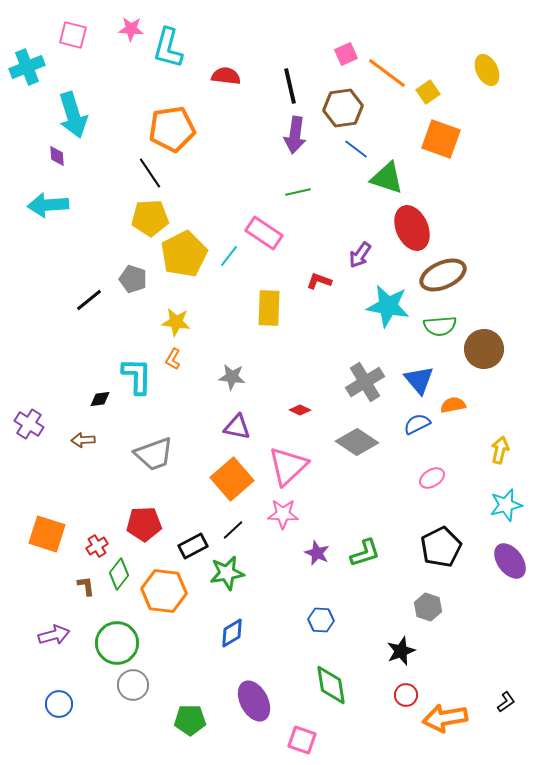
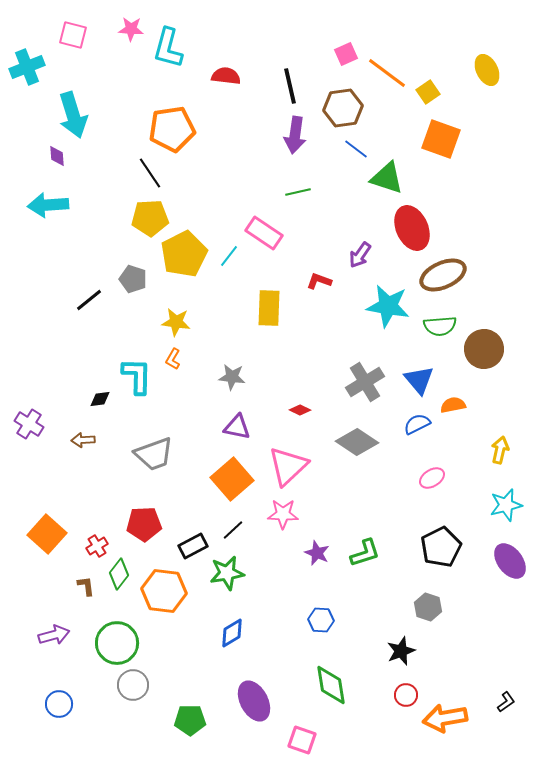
orange square at (47, 534): rotated 24 degrees clockwise
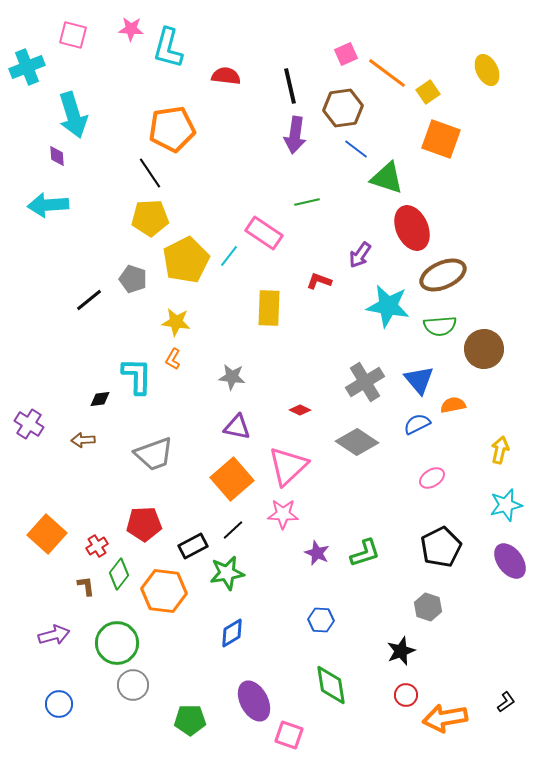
green line at (298, 192): moved 9 px right, 10 px down
yellow pentagon at (184, 254): moved 2 px right, 6 px down
pink square at (302, 740): moved 13 px left, 5 px up
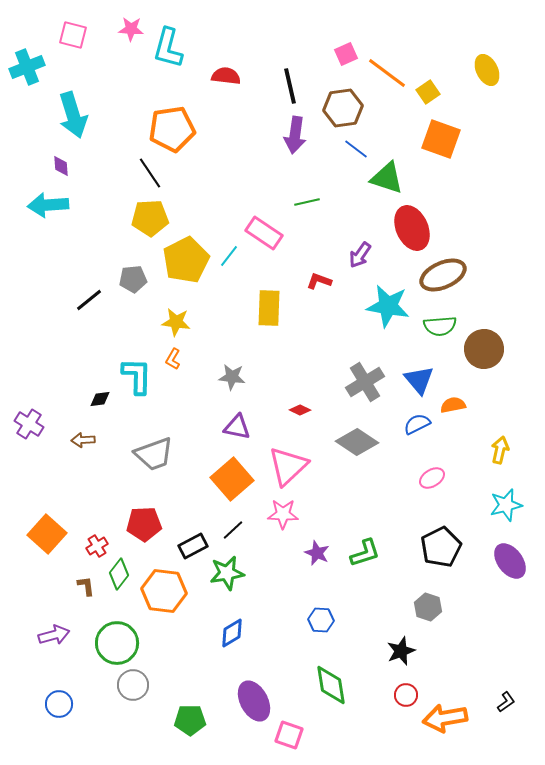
purple diamond at (57, 156): moved 4 px right, 10 px down
gray pentagon at (133, 279): rotated 24 degrees counterclockwise
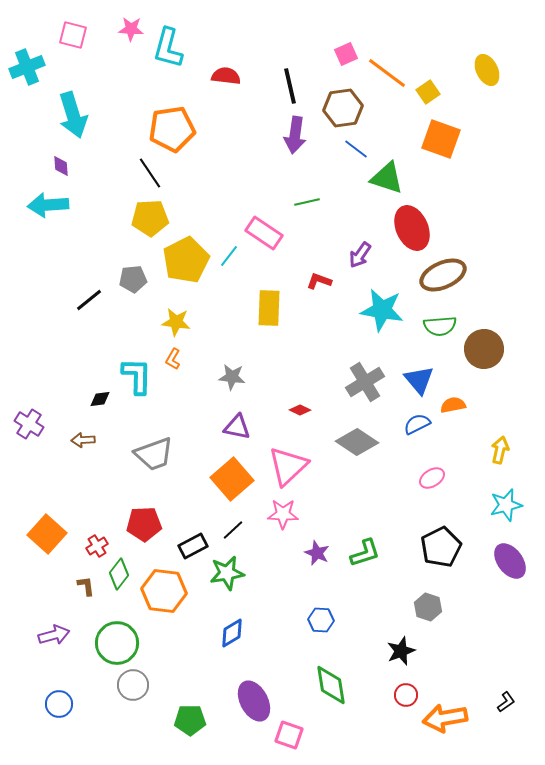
cyan star at (388, 306): moved 6 px left, 4 px down
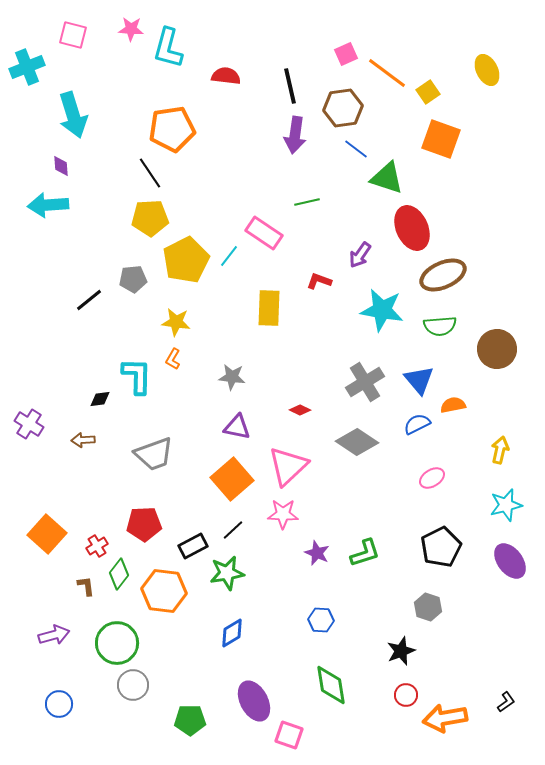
brown circle at (484, 349): moved 13 px right
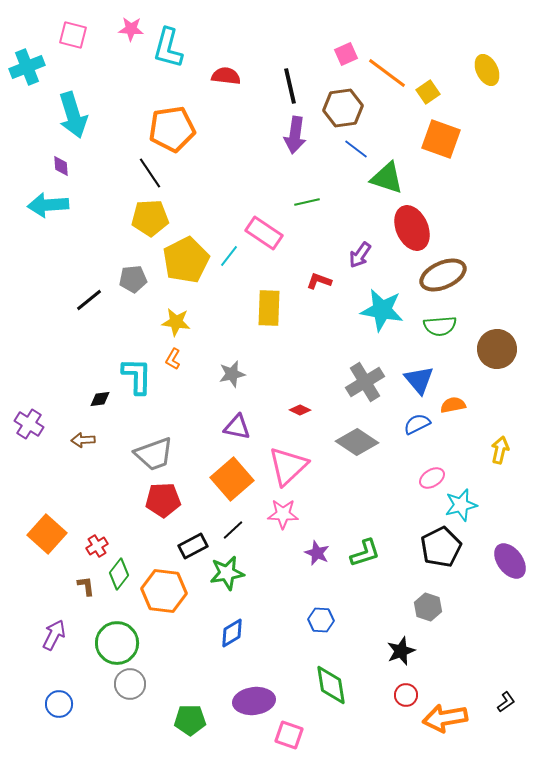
gray star at (232, 377): moved 3 px up; rotated 20 degrees counterclockwise
cyan star at (506, 505): moved 45 px left
red pentagon at (144, 524): moved 19 px right, 24 px up
purple arrow at (54, 635): rotated 48 degrees counterclockwise
gray circle at (133, 685): moved 3 px left, 1 px up
purple ellipse at (254, 701): rotated 69 degrees counterclockwise
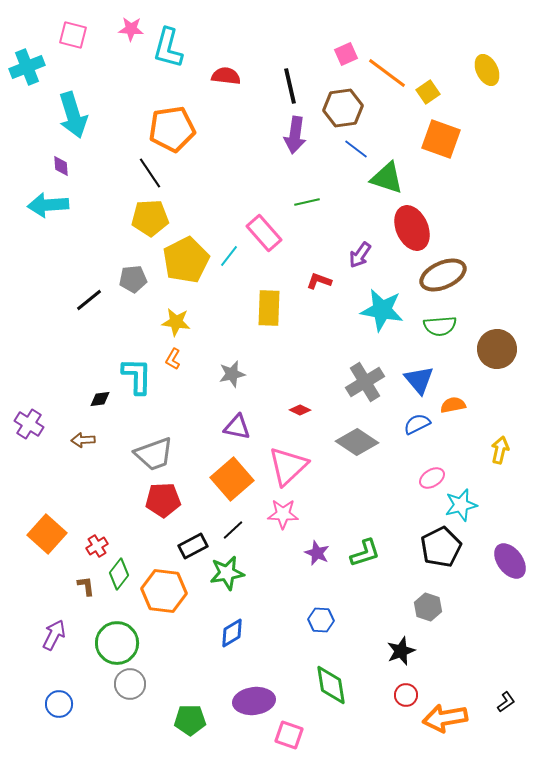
pink rectangle at (264, 233): rotated 15 degrees clockwise
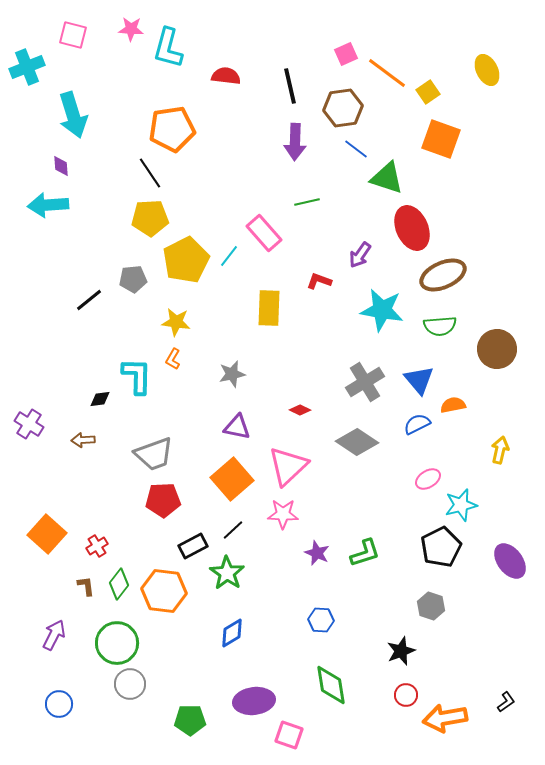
purple arrow at (295, 135): moved 7 px down; rotated 6 degrees counterclockwise
pink ellipse at (432, 478): moved 4 px left, 1 px down
green star at (227, 573): rotated 28 degrees counterclockwise
green diamond at (119, 574): moved 10 px down
gray hexagon at (428, 607): moved 3 px right, 1 px up
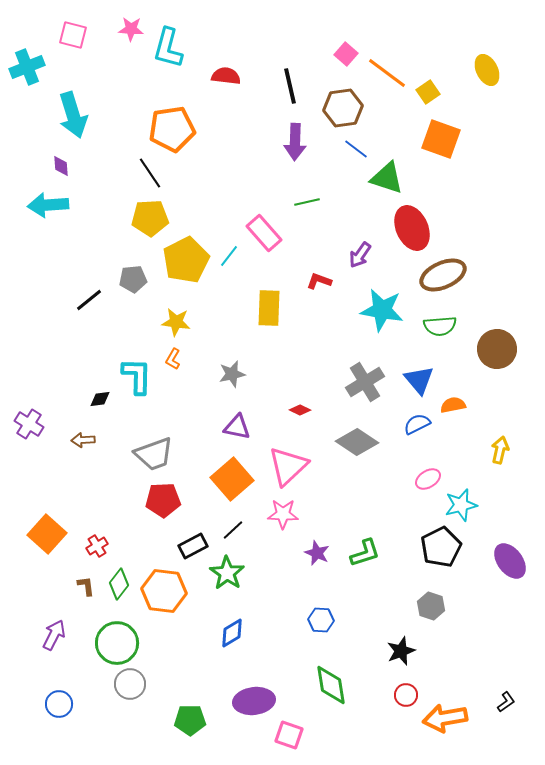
pink square at (346, 54): rotated 25 degrees counterclockwise
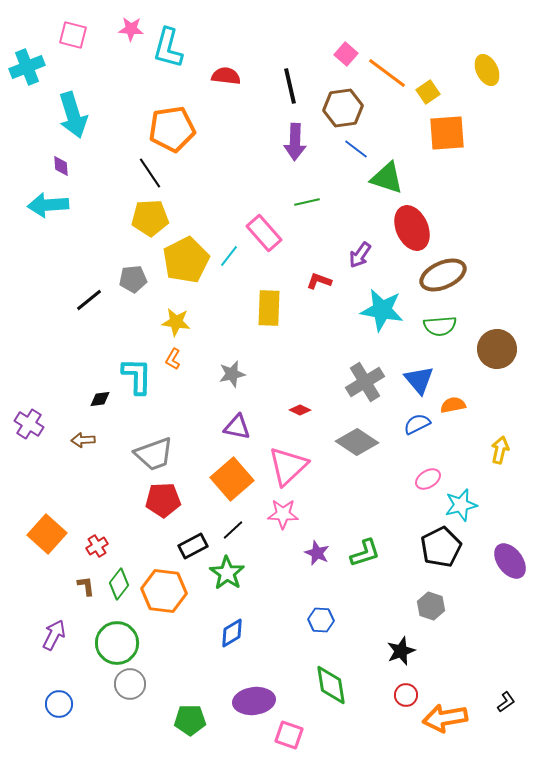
orange square at (441, 139): moved 6 px right, 6 px up; rotated 24 degrees counterclockwise
